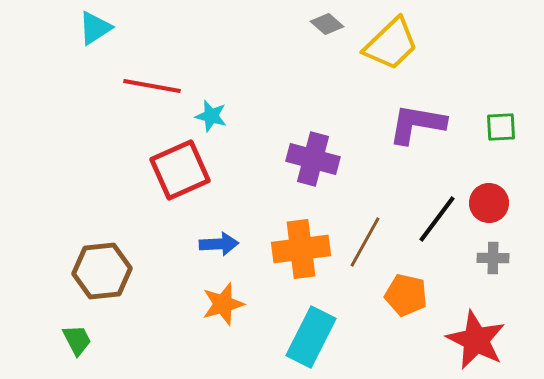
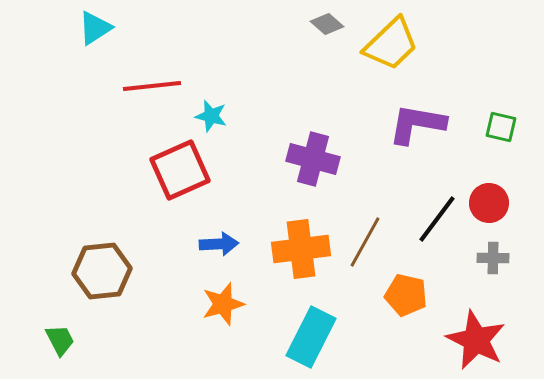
red line: rotated 16 degrees counterclockwise
green square: rotated 16 degrees clockwise
green trapezoid: moved 17 px left
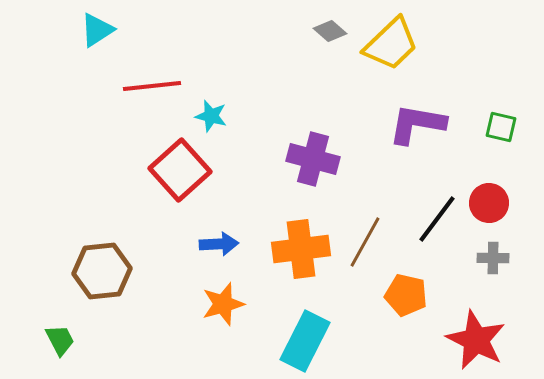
gray diamond: moved 3 px right, 7 px down
cyan triangle: moved 2 px right, 2 px down
red square: rotated 18 degrees counterclockwise
cyan rectangle: moved 6 px left, 4 px down
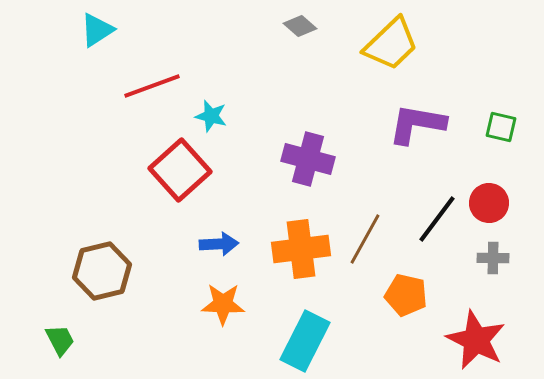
gray diamond: moved 30 px left, 5 px up
red line: rotated 14 degrees counterclockwise
purple cross: moved 5 px left
brown line: moved 3 px up
brown hexagon: rotated 8 degrees counterclockwise
orange star: rotated 18 degrees clockwise
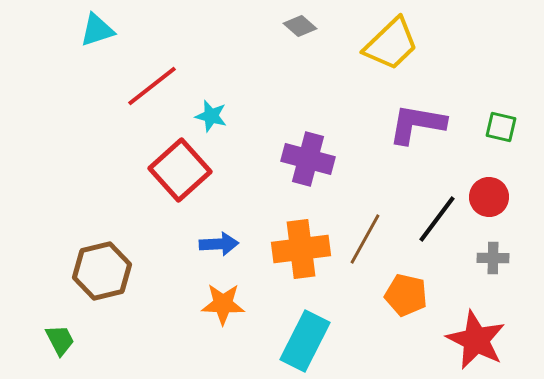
cyan triangle: rotated 15 degrees clockwise
red line: rotated 18 degrees counterclockwise
red circle: moved 6 px up
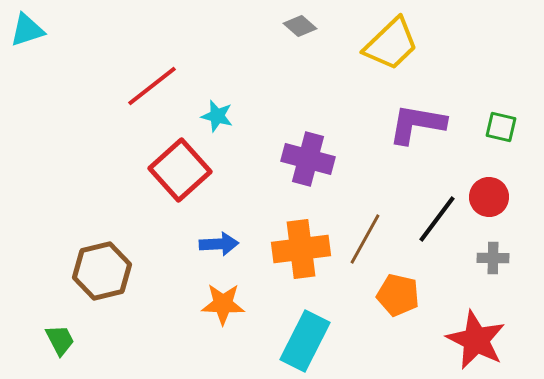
cyan triangle: moved 70 px left
cyan star: moved 6 px right
orange pentagon: moved 8 px left
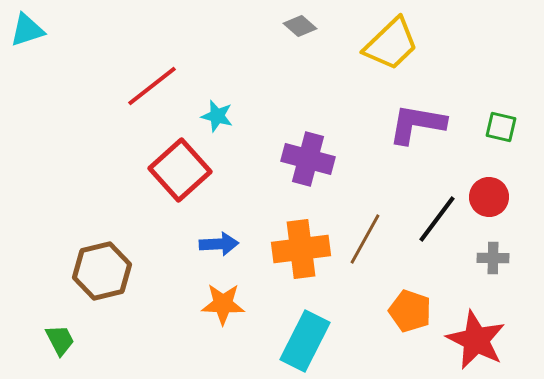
orange pentagon: moved 12 px right, 16 px down; rotated 6 degrees clockwise
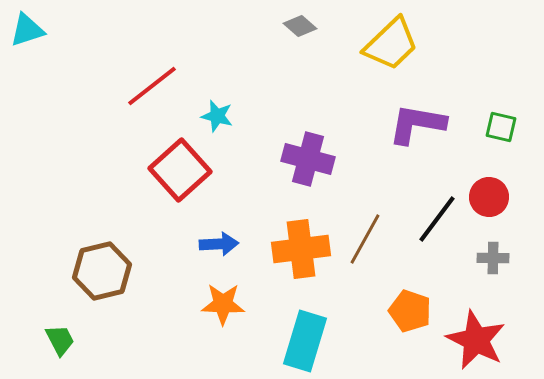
cyan rectangle: rotated 10 degrees counterclockwise
